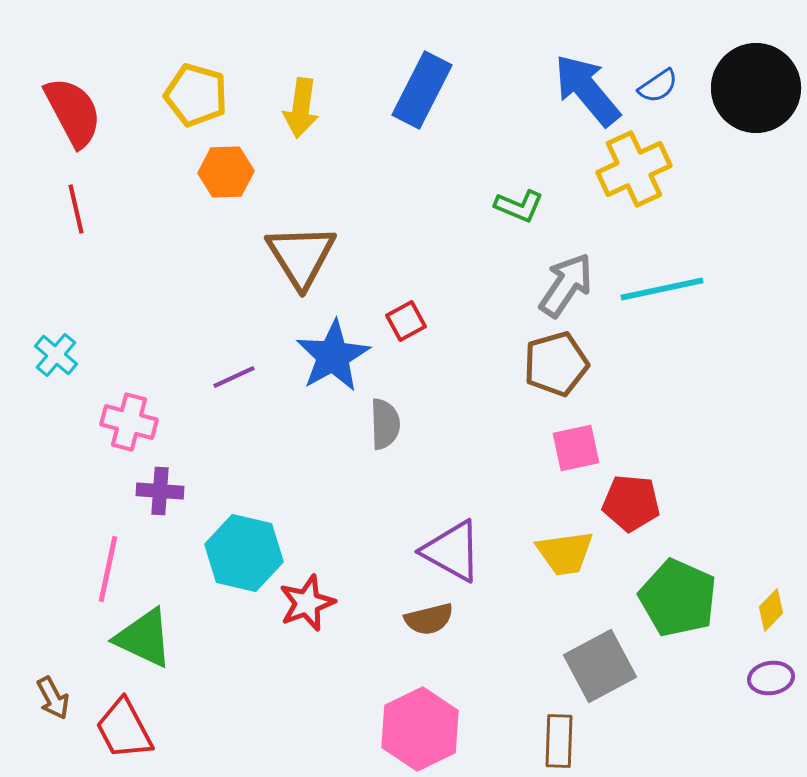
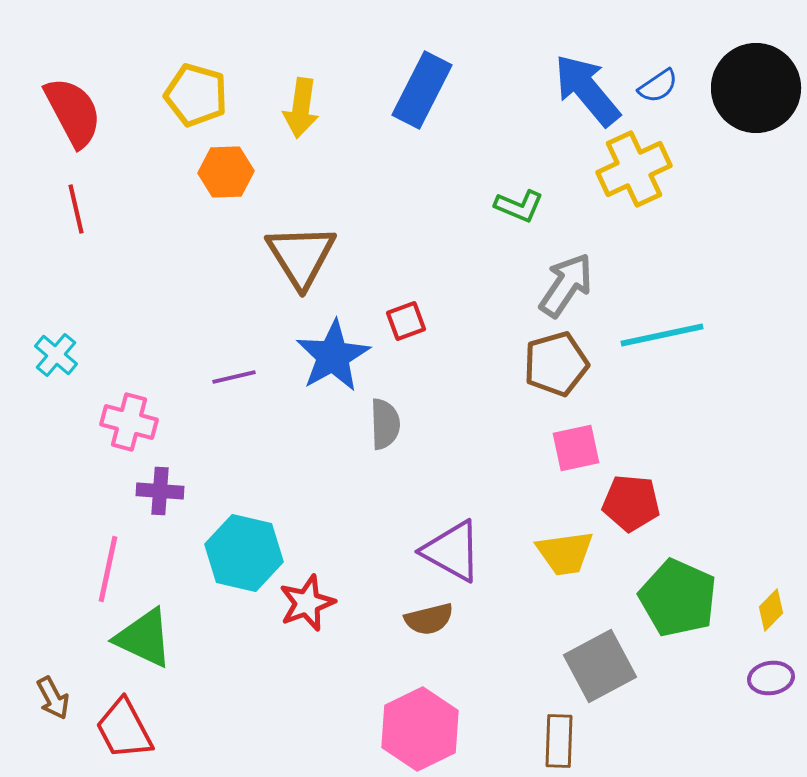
cyan line: moved 46 px down
red square: rotated 9 degrees clockwise
purple line: rotated 12 degrees clockwise
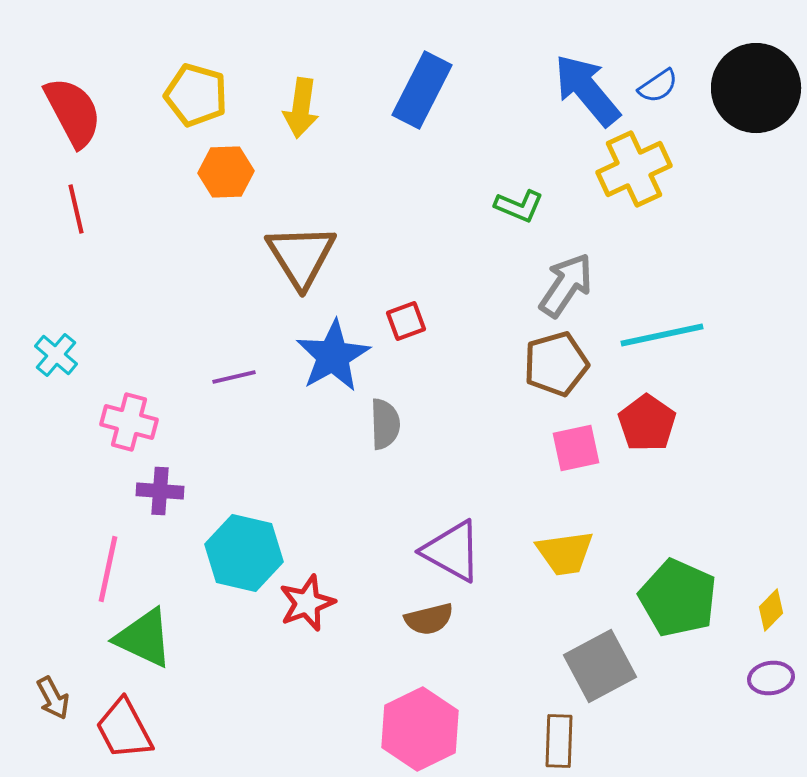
red pentagon: moved 16 px right, 80 px up; rotated 30 degrees clockwise
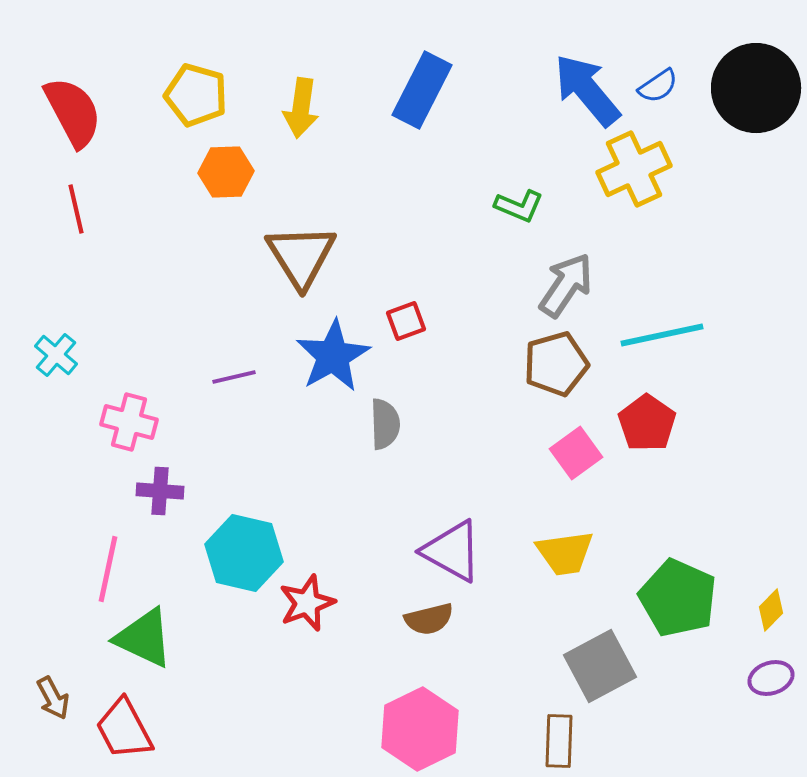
pink square: moved 5 px down; rotated 24 degrees counterclockwise
purple ellipse: rotated 9 degrees counterclockwise
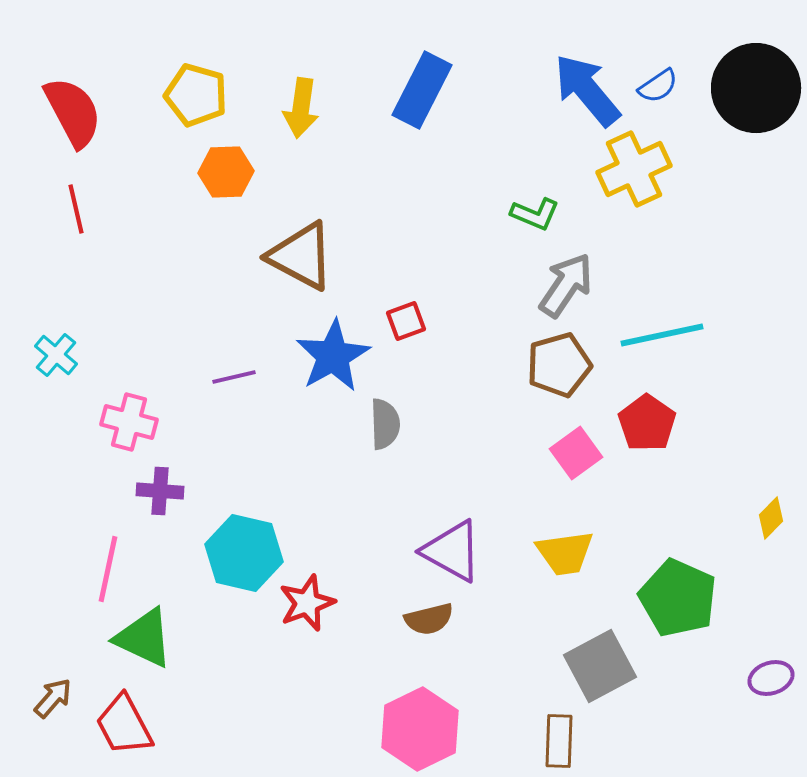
green L-shape: moved 16 px right, 8 px down
brown triangle: rotated 30 degrees counterclockwise
brown pentagon: moved 3 px right, 1 px down
yellow diamond: moved 92 px up
brown arrow: rotated 111 degrees counterclockwise
red trapezoid: moved 4 px up
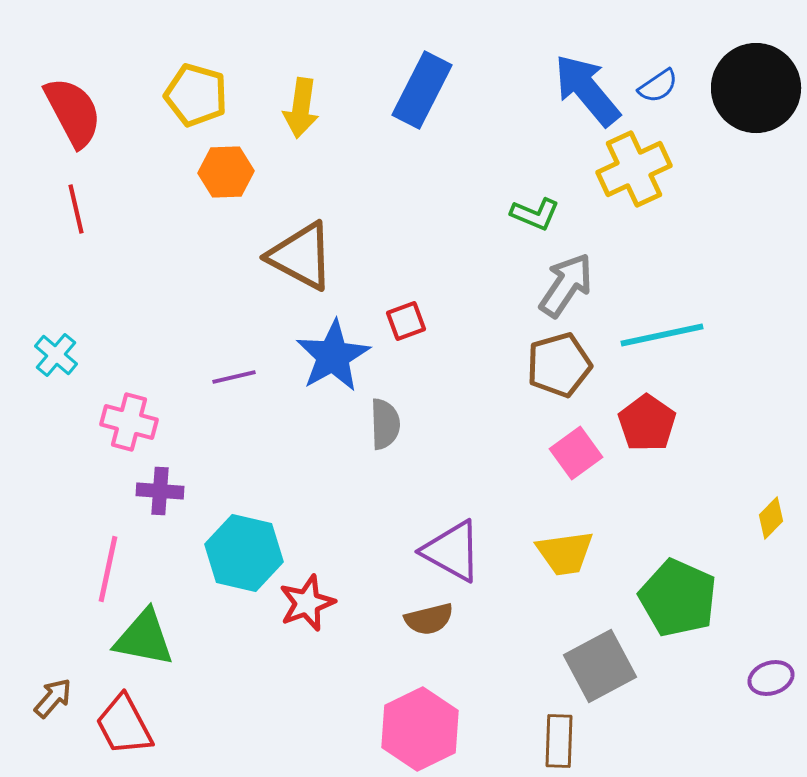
green triangle: rotated 14 degrees counterclockwise
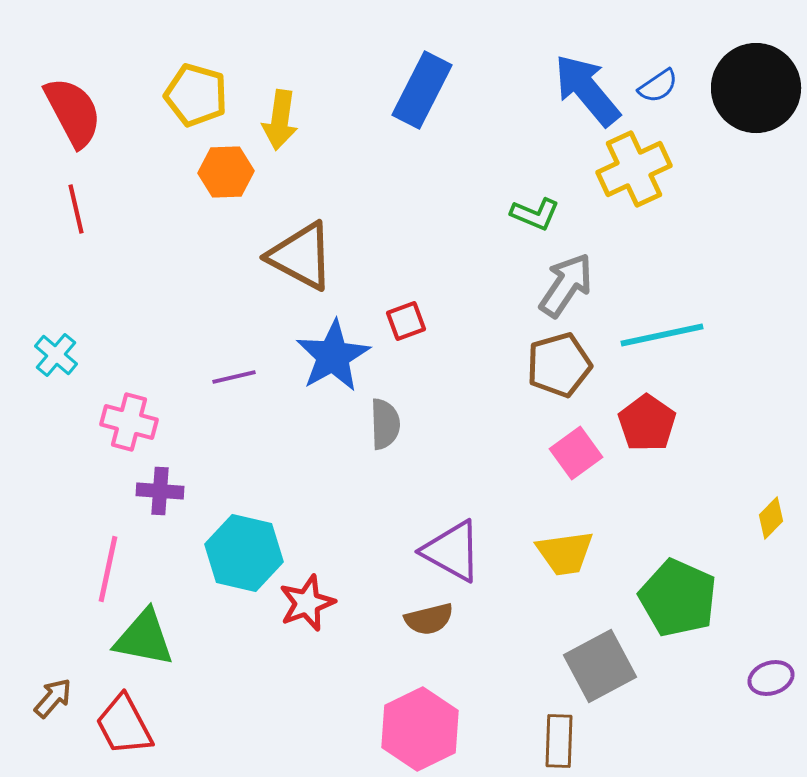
yellow arrow: moved 21 px left, 12 px down
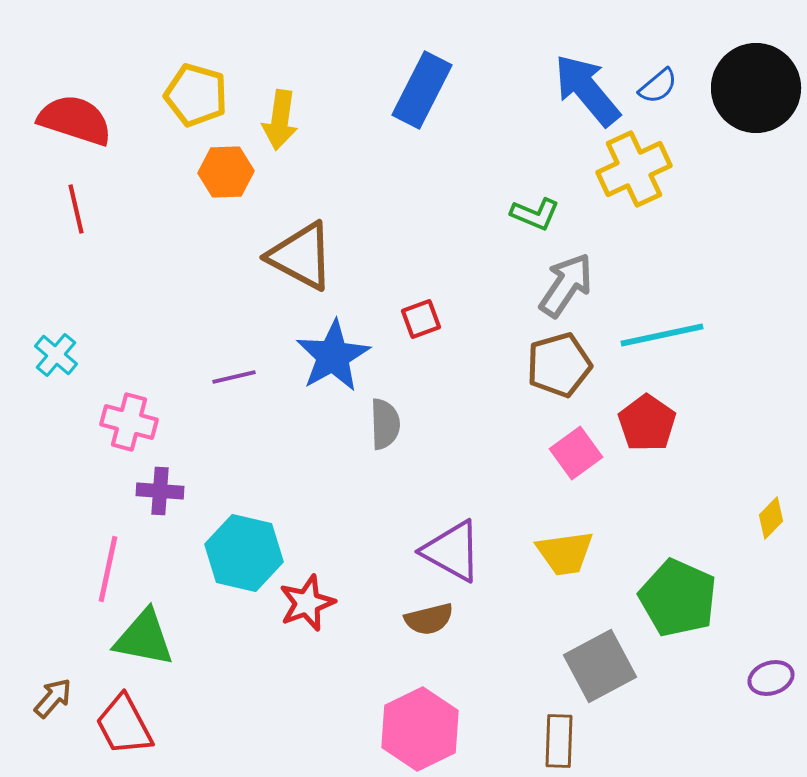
blue semicircle: rotated 6 degrees counterclockwise
red semicircle: moved 2 px right, 8 px down; rotated 44 degrees counterclockwise
red square: moved 15 px right, 2 px up
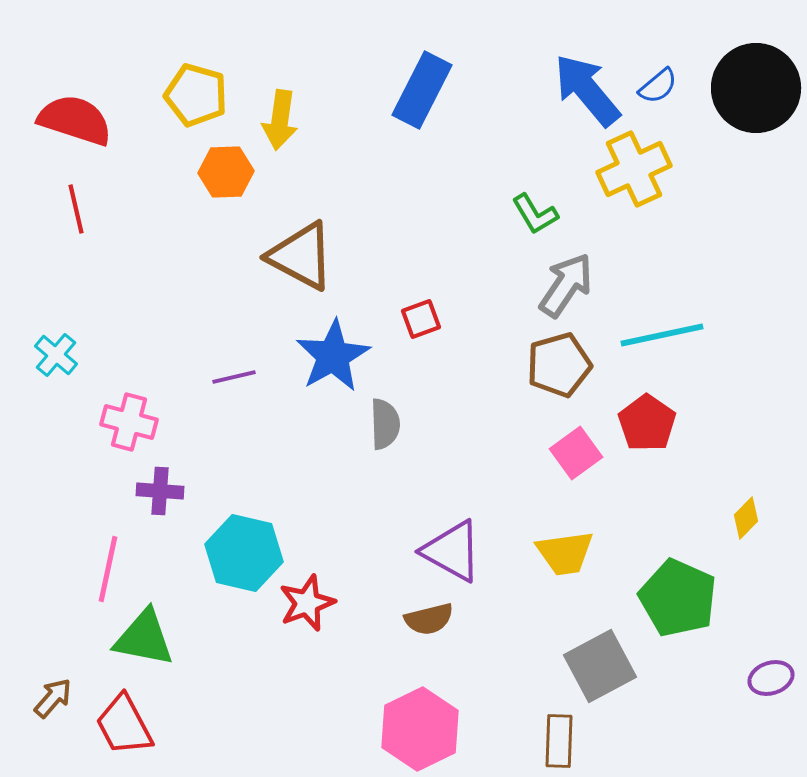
green L-shape: rotated 36 degrees clockwise
yellow diamond: moved 25 px left
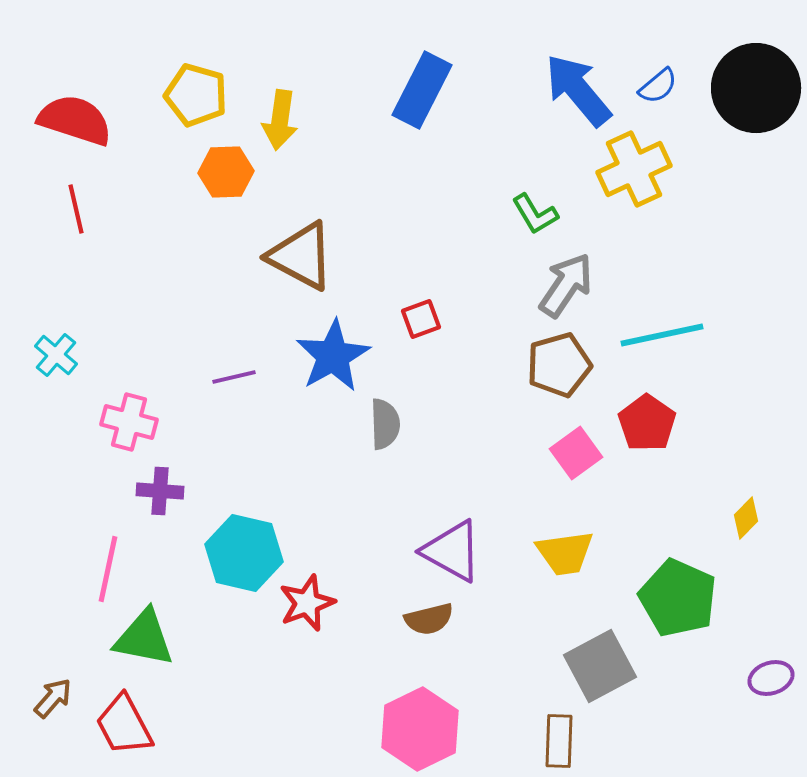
blue arrow: moved 9 px left
